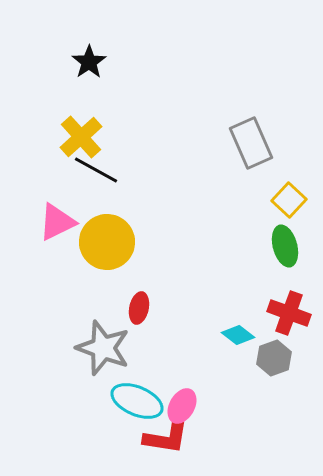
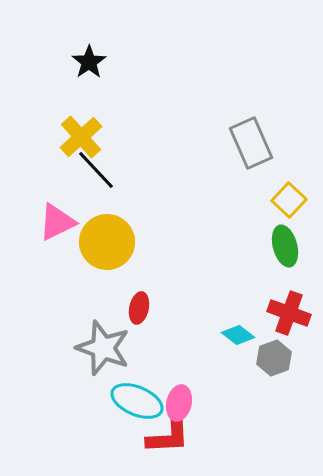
black line: rotated 18 degrees clockwise
pink ellipse: moved 3 px left, 3 px up; rotated 16 degrees counterclockwise
red L-shape: moved 2 px right, 1 px up; rotated 12 degrees counterclockwise
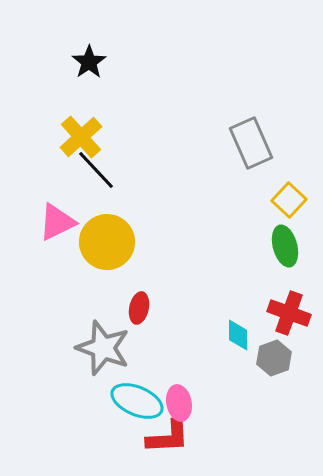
cyan diamond: rotated 52 degrees clockwise
pink ellipse: rotated 24 degrees counterclockwise
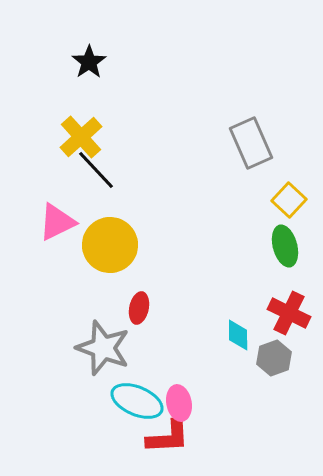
yellow circle: moved 3 px right, 3 px down
red cross: rotated 6 degrees clockwise
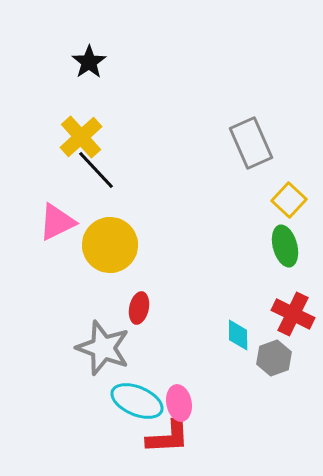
red cross: moved 4 px right, 1 px down
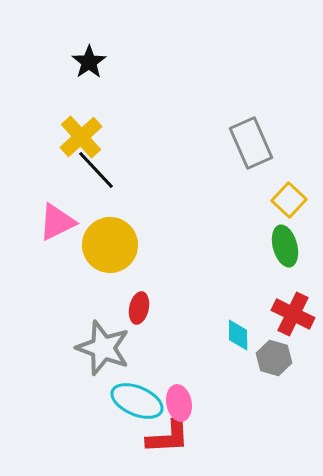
gray hexagon: rotated 24 degrees counterclockwise
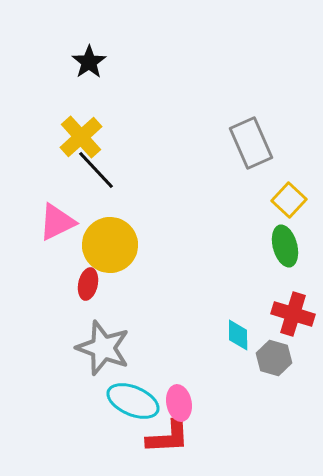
red ellipse: moved 51 px left, 24 px up
red cross: rotated 9 degrees counterclockwise
cyan ellipse: moved 4 px left
